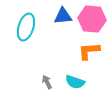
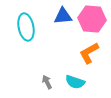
cyan ellipse: rotated 28 degrees counterclockwise
orange L-shape: moved 2 px down; rotated 25 degrees counterclockwise
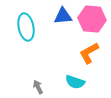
gray arrow: moved 9 px left, 5 px down
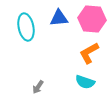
blue triangle: moved 4 px left, 2 px down
cyan semicircle: moved 10 px right
gray arrow: rotated 120 degrees counterclockwise
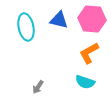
blue triangle: moved 2 px down; rotated 18 degrees clockwise
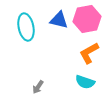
pink hexagon: moved 5 px left; rotated 16 degrees counterclockwise
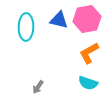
cyan ellipse: rotated 12 degrees clockwise
cyan semicircle: moved 3 px right, 1 px down
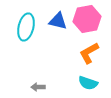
blue triangle: moved 1 px left, 1 px down
cyan ellipse: rotated 12 degrees clockwise
gray arrow: rotated 56 degrees clockwise
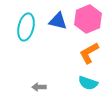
pink hexagon: moved 1 px right; rotated 12 degrees counterclockwise
gray arrow: moved 1 px right
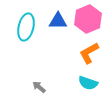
blue triangle: rotated 12 degrees counterclockwise
gray arrow: rotated 40 degrees clockwise
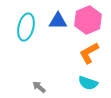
pink hexagon: moved 1 px down
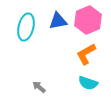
blue triangle: rotated 12 degrees counterclockwise
orange L-shape: moved 3 px left, 1 px down
